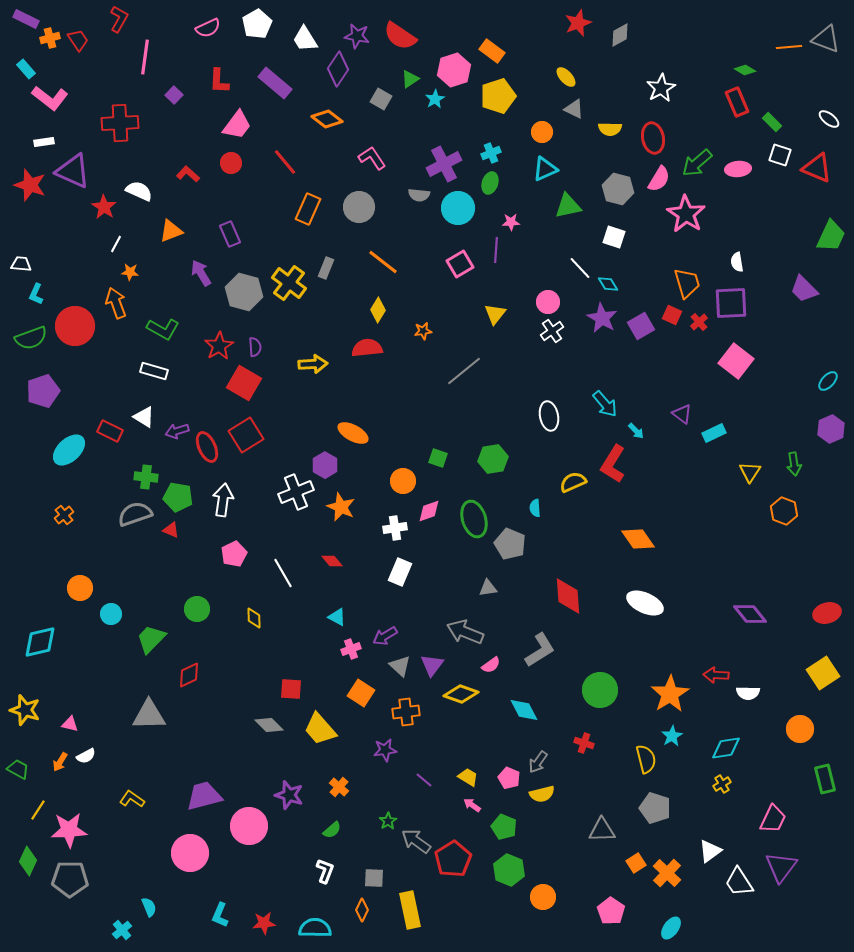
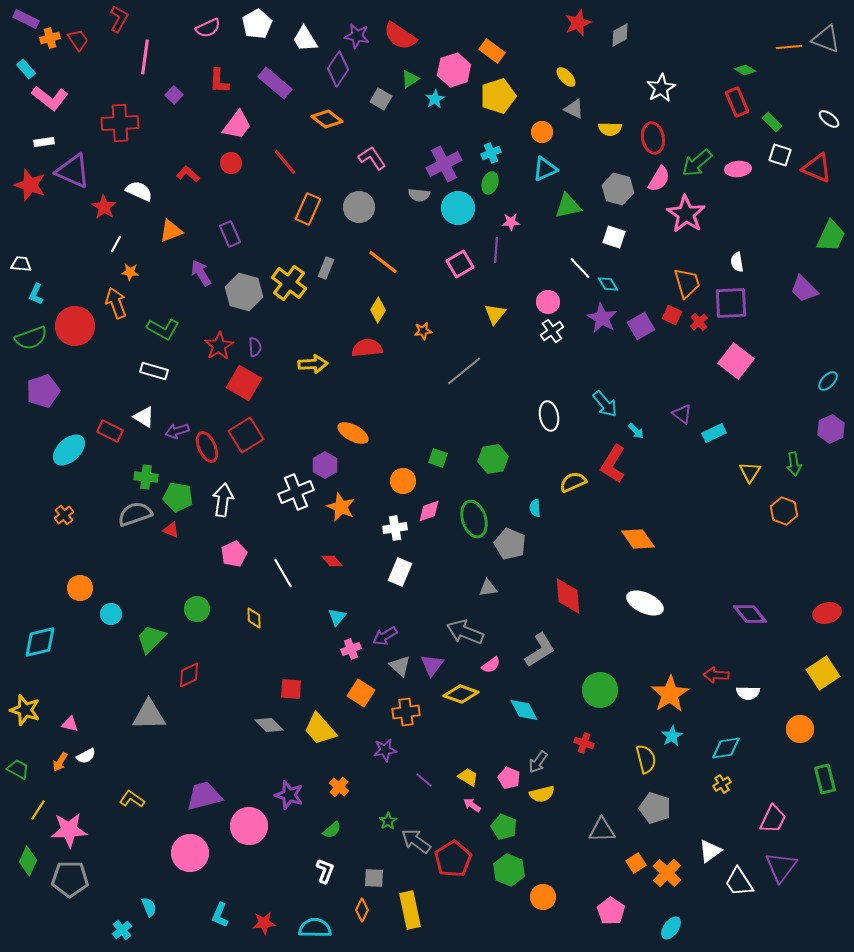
cyan triangle at (337, 617): rotated 42 degrees clockwise
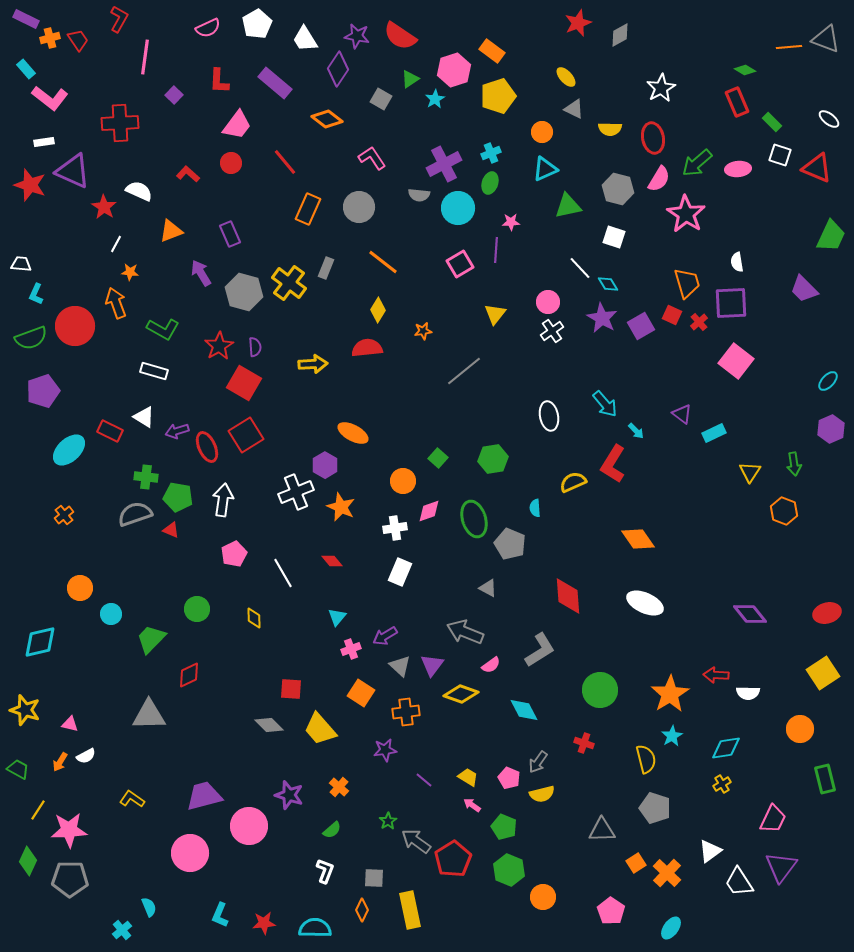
green square at (438, 458): rotated 24 degrees clockwise
gray triangle at (488, 588): rotated 36 degrees clockwise
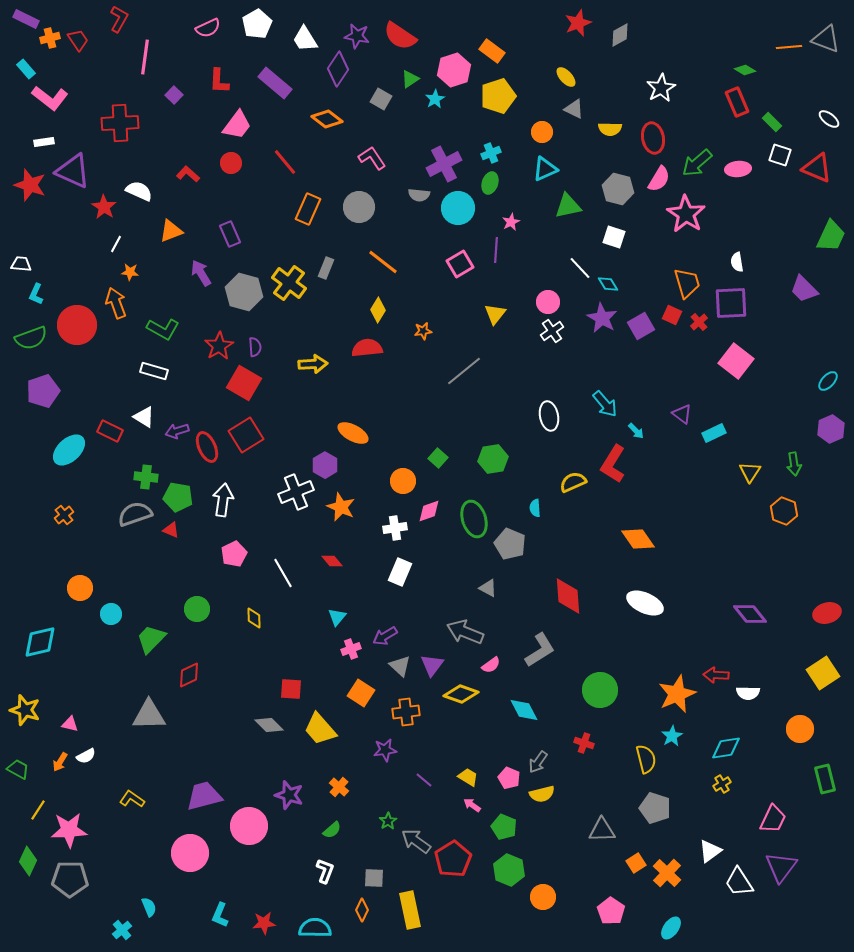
pink star at (511, 222): rotated 24 degrees counterclockwise
red circle at (75, 326): moved 2 px right, 1 px up
orange star at (670, 694): moved 7 px right; rotated 9 degrees clockwise
